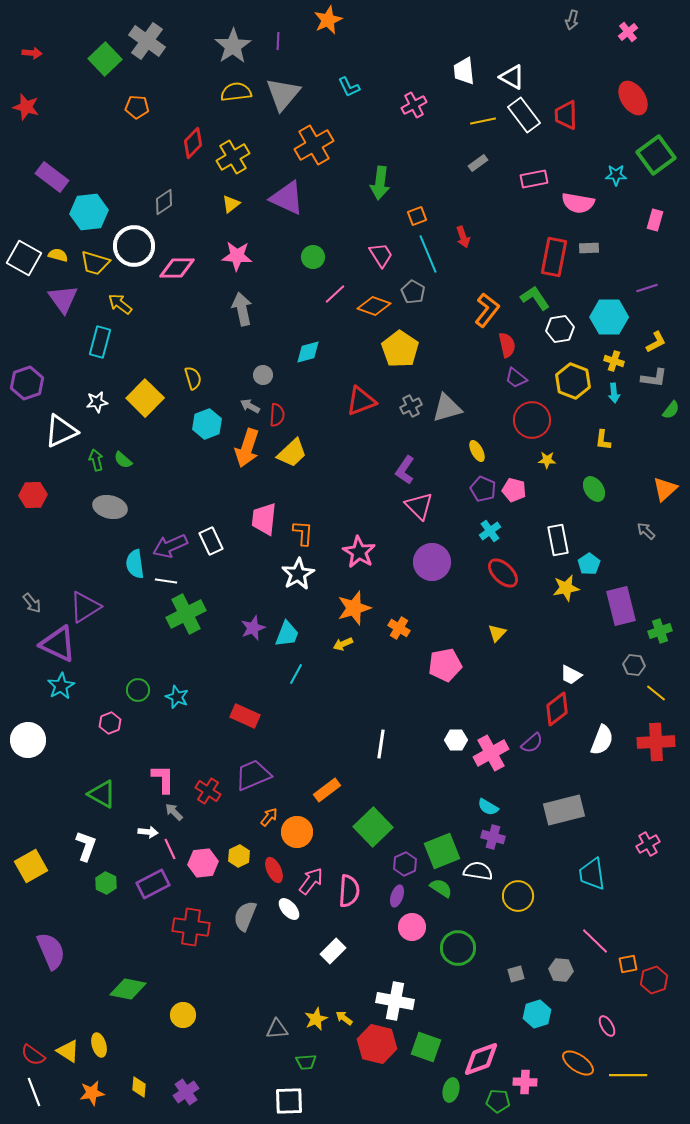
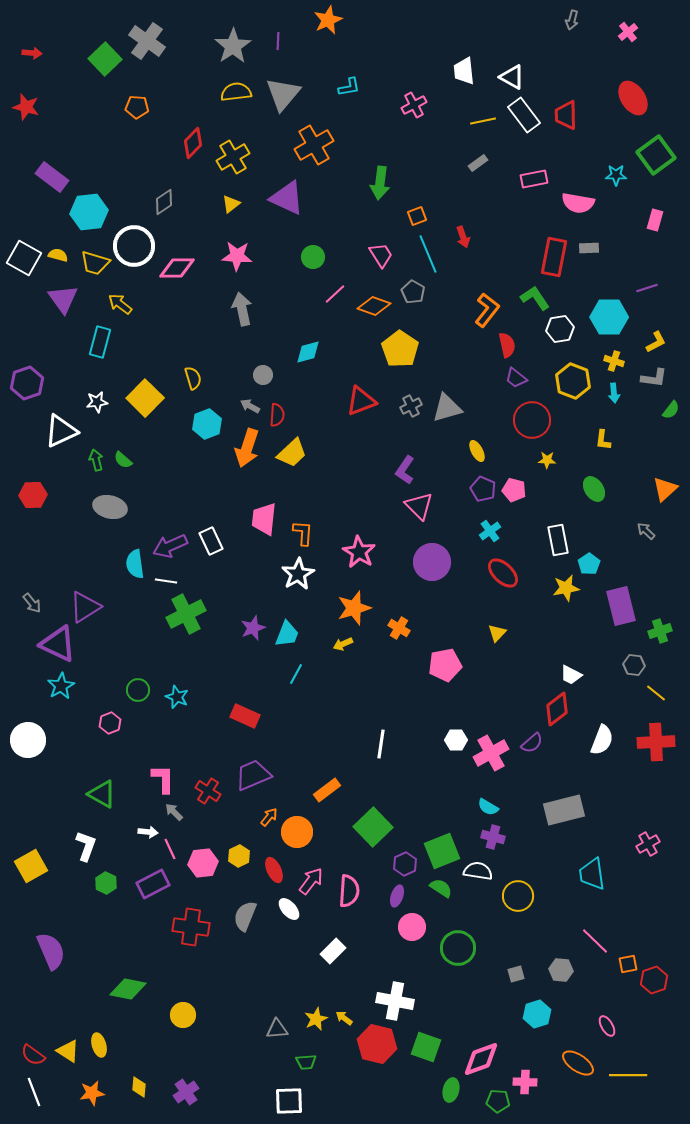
cyan L-shape at (349, 87): rotated 75 degrees counterclockwise
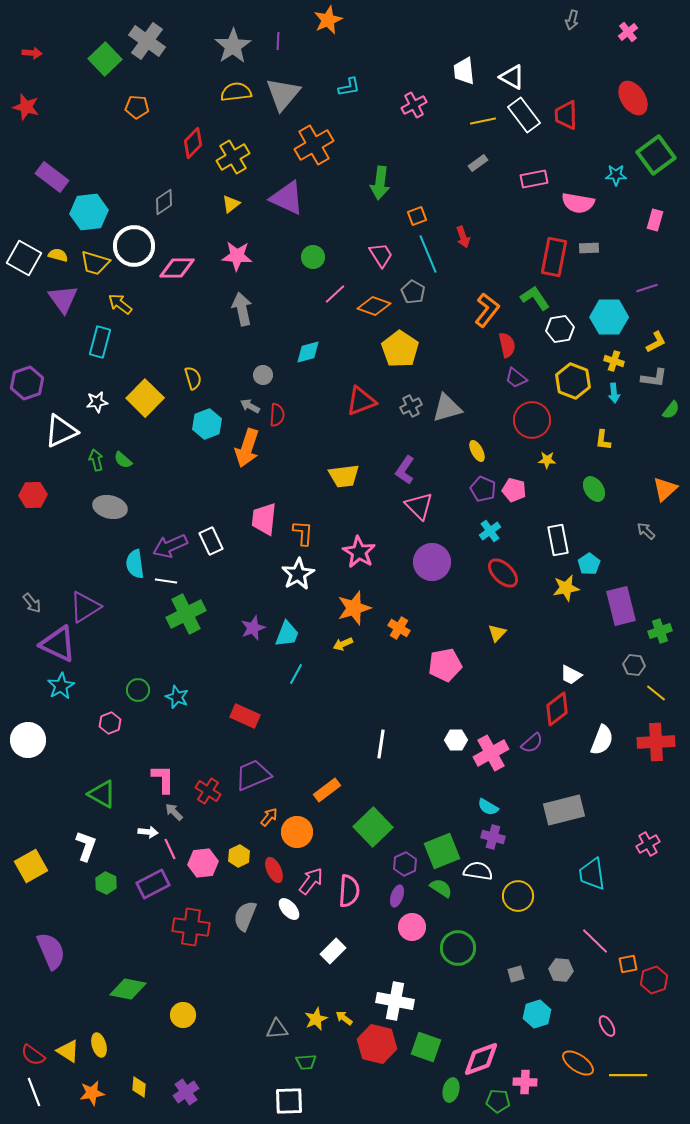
yellow trapezoid at (292, 453): moved 52 px right, 23 px down; rotated 36 degrees clockwise
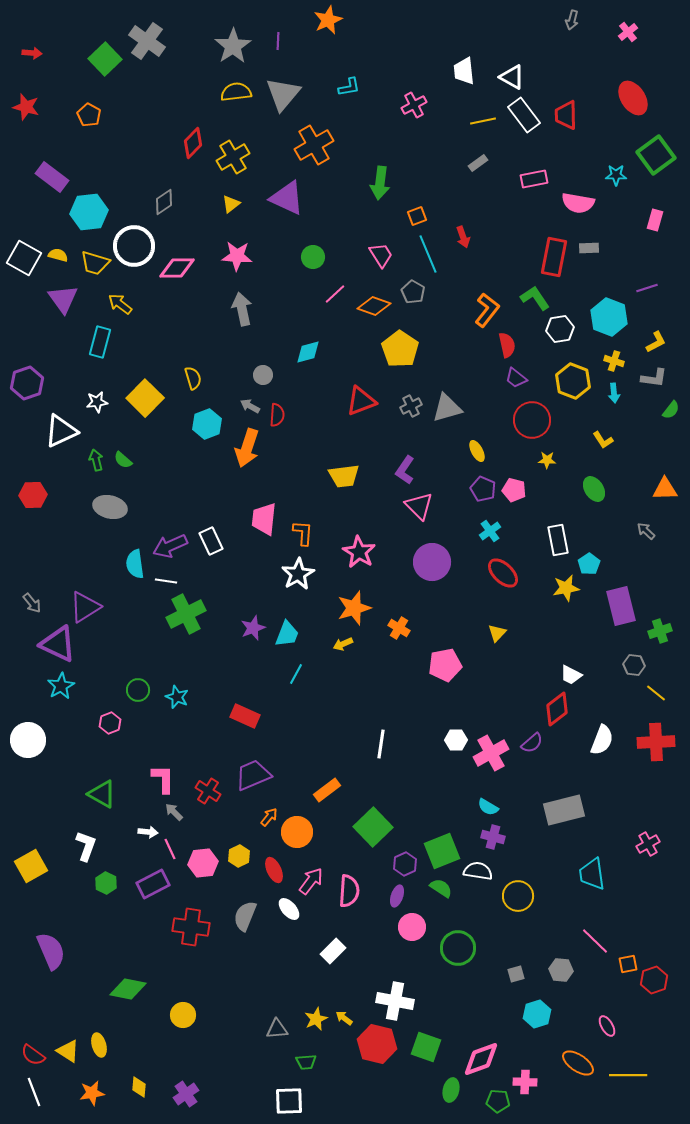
orange pentagon at (137, 107): moved 48 px left, 8 px down; rotated 25 degrees clockwise
cyan hexagon at (609, 317): rotated 21 degrees clockwise
yellow L-shape at (603, 440): rotated 40 degrees counterclockwise
orange triangle at (665, 489): rotated 40 degrees clockwise
purple cross at (186, 1092): moved 2 px down
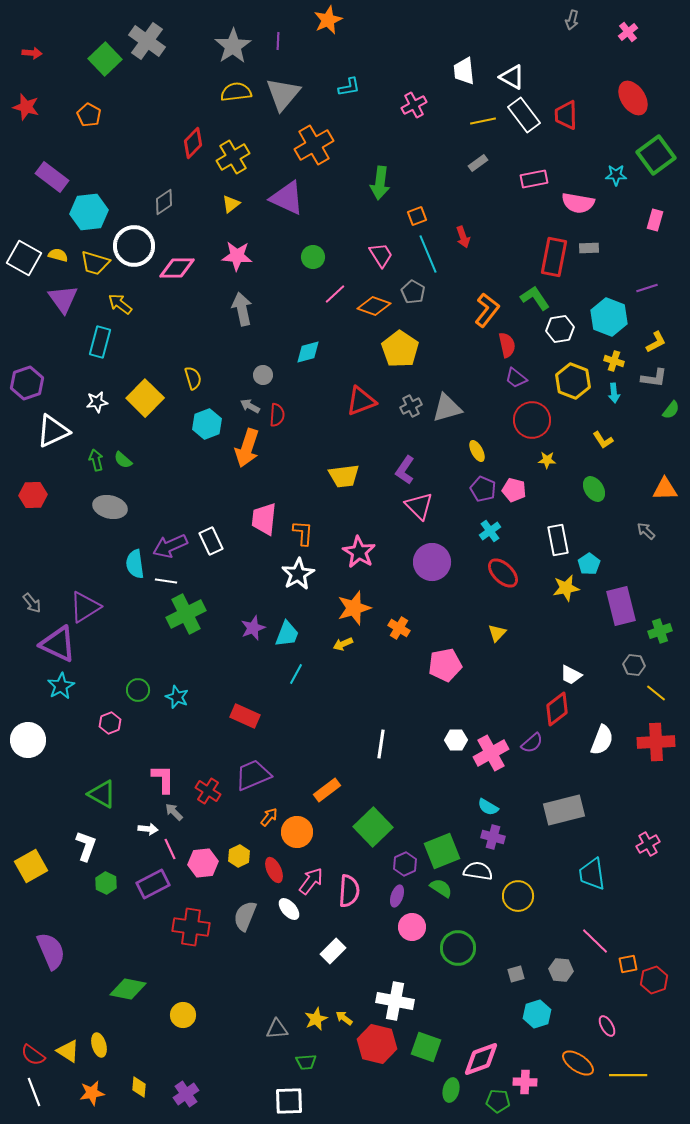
white triangle at (61, 431): moved 8 px left
white arrow at (148, 832): moved 3 px up
